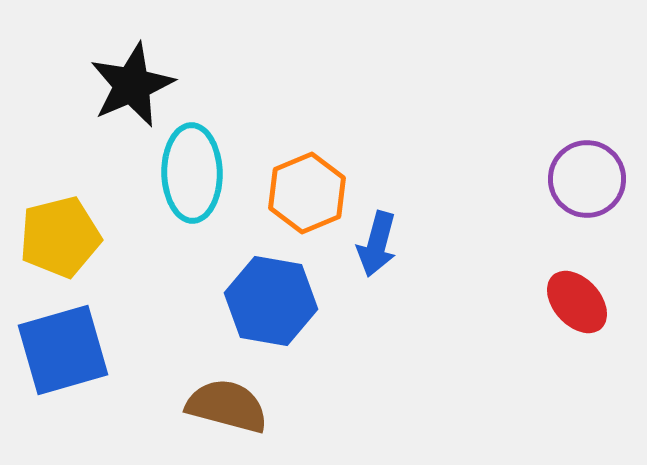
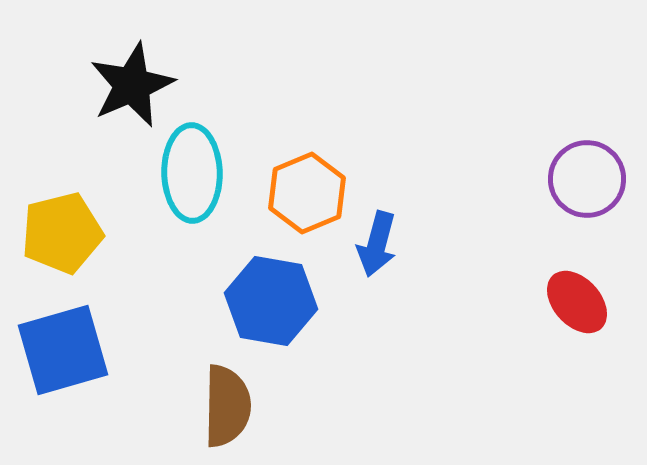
yellow pentagon: moved 2 px right, 4 px up
brown semicircle: rotated 76 degrees clockwise
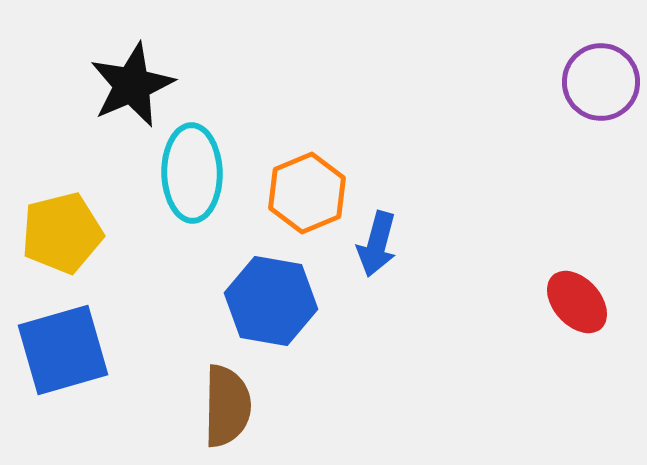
purple circle: moved 14 px right, 97 px up
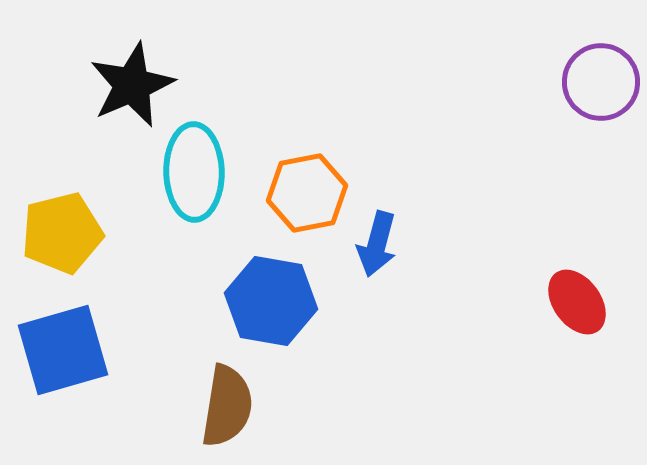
cyan ellipse: moved 2 px right, 1 px up
orange hexagon: rotated 12 degrees clockwise
red ellipse: rotated 6 degrees clockwise
brown semicircle: rotated 8 degrees clockwise
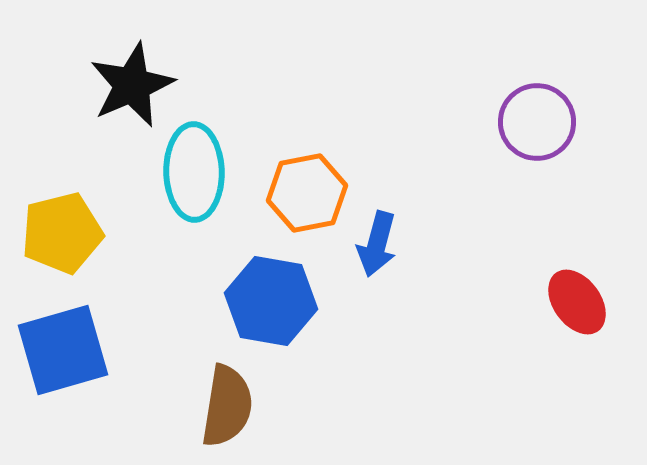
purple circle: moved 64 px left, 40 px down
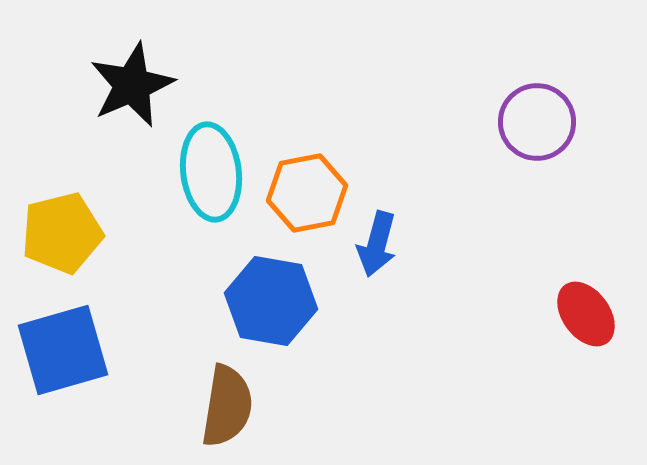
cyan ellipse: moved 17 px right; rotated 6 degrees counterclockwise
red ellipse: moved 9 px right, 12 px down
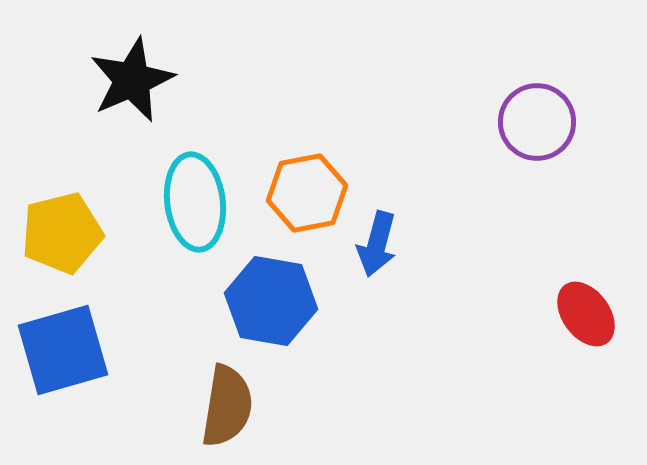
black star: moved 5 px up
cyan ellipse: moved 16 px left, 30 px down
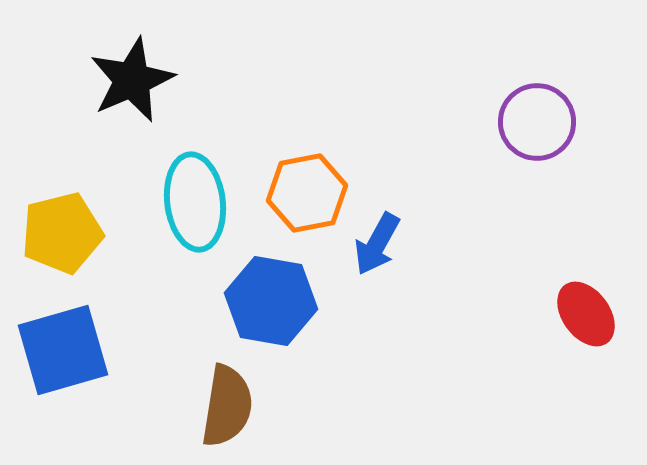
blue arrow: rotated 14 degrees clockwise
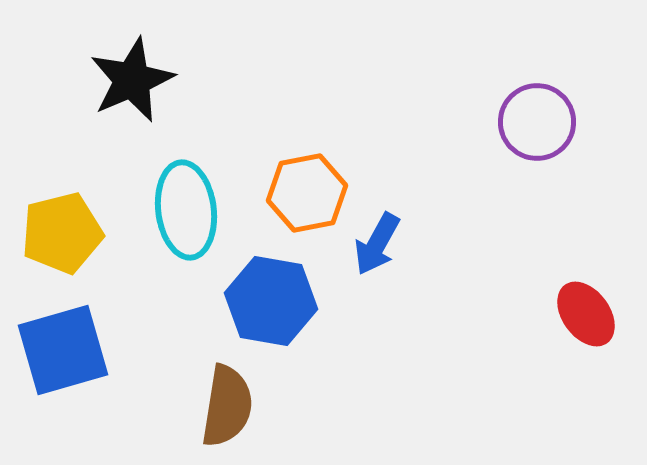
cyan ellipse: moved 9 px left, 8 px down
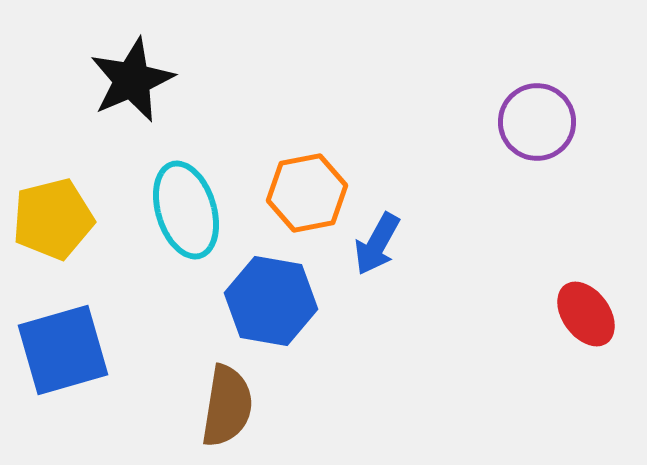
cyan ellipse: rotated 10 degrees counterclockwise
yellow pentagon: moved 9 px left, 14 px up
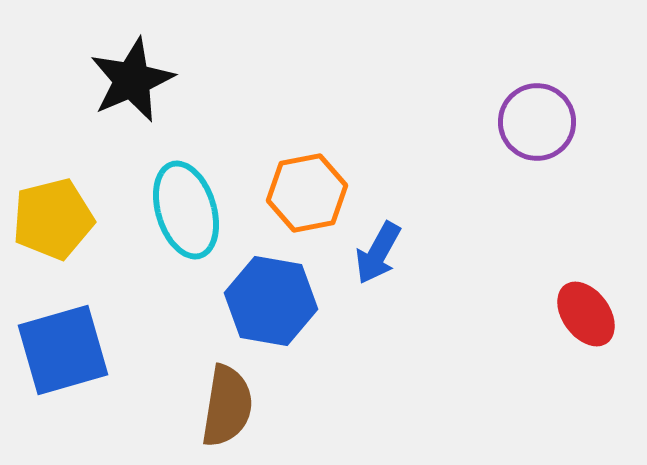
blue arrow: moved 1 px right, 9 px down
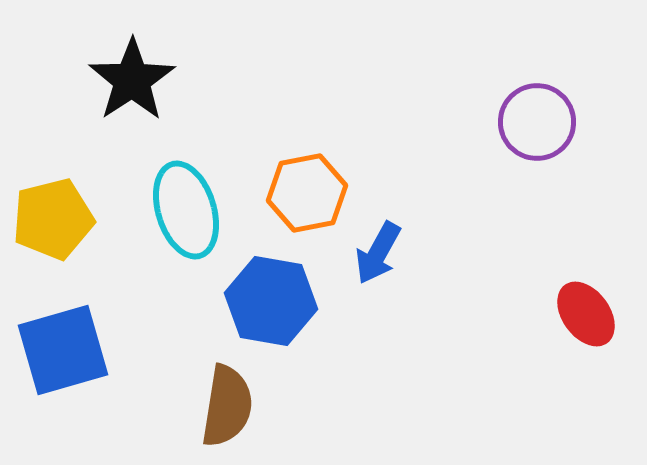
black star: rotated 10 degrees counterclockwise
